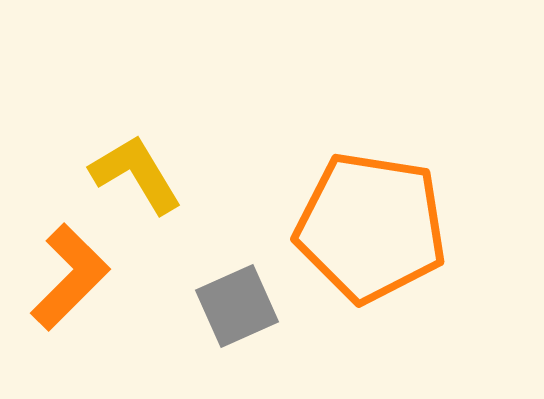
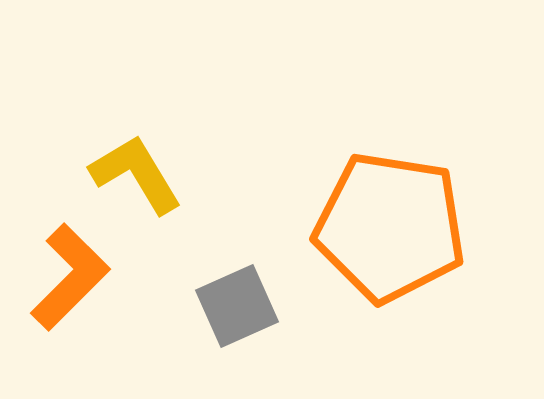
orange pentagon: moved 19 px right
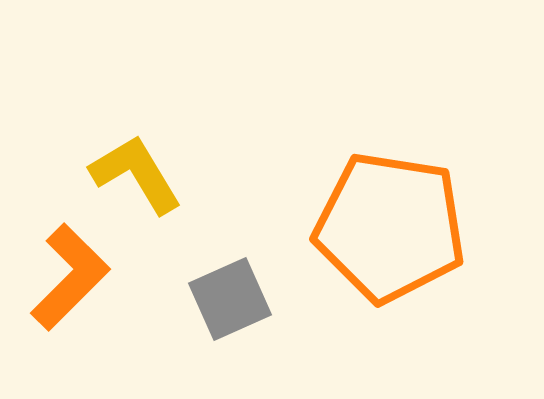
gray square: moved 7 px left, 7 px up
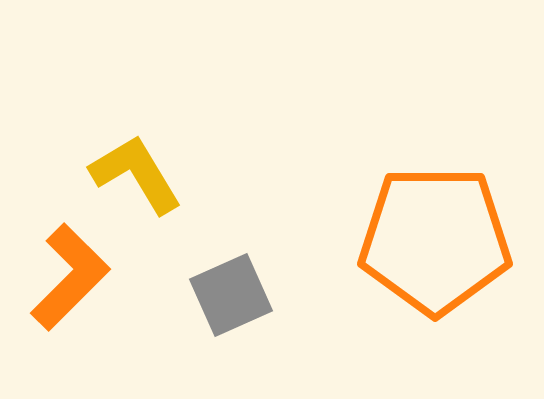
orange pentagon: moved 45 px right, 13 px down; rotated 9 degrees counterclockwise
gray square: moved 1 px right, 4 px up
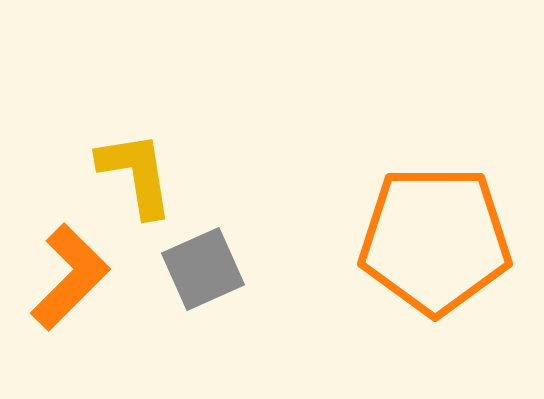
yellow L-shape: rotated 22 degrees clockwise
gray square: moved 28 px left, 26 px up
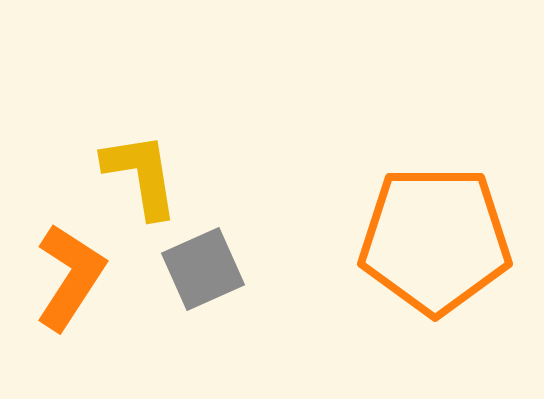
yellow L-shape: moved 5 px right, 1 px down
orange L-shape: rotated 12 degrees counterclockwise
